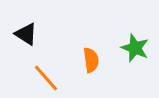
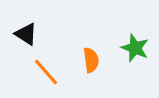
orange line: moved 6 px up
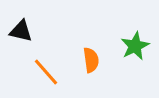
black triangle: moved 5 px left, 3 px up; rotated 20 degrees counterclockwise
green star: moved 2 px up; rotated 24 degrees clockwise
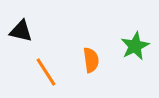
orange line: rotated 8 degrees clockwise
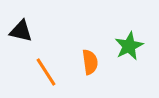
green star: moved 6 px left
orange semicircle: moved 1 px left, 2 px down
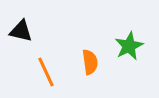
orange line: rotated 8 degrees clockwise
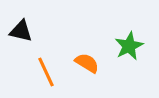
orange semicircle: moved 3 px left, 1 px down; rotated 50 degrees counterclockwise
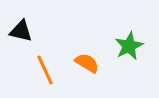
orange line: moved 1 px left, 2 px up
